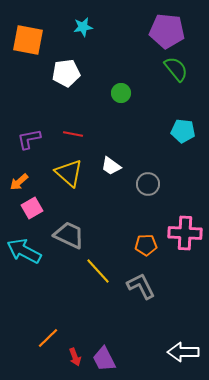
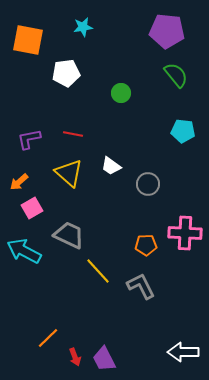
green semicircle: moved 6 px down
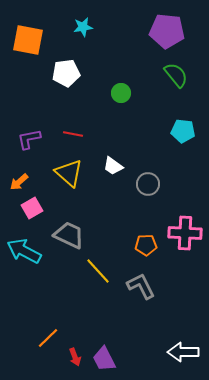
white trapezoid: moved 2 px right
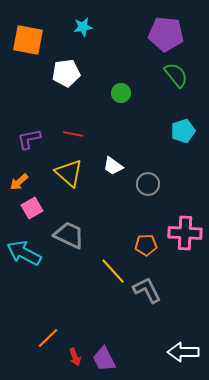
purple pentagon: moved 1 px left, 3 px down
cyan pentagon: rotated 25 degrees counterclockwise
cyan arrow: moved 2 px down
yellow line: moved 15 px right
gray L-shape: moved 6 px right, 4 px down
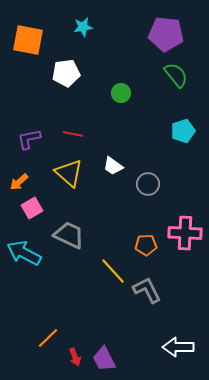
white arrow: moved 5 px left, 5 px up
